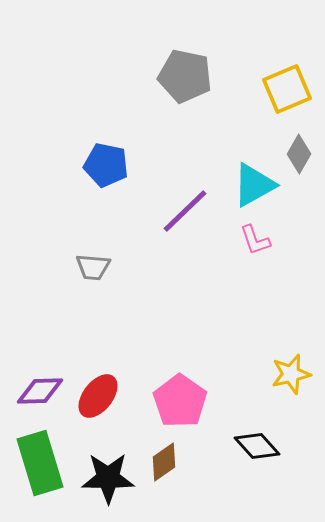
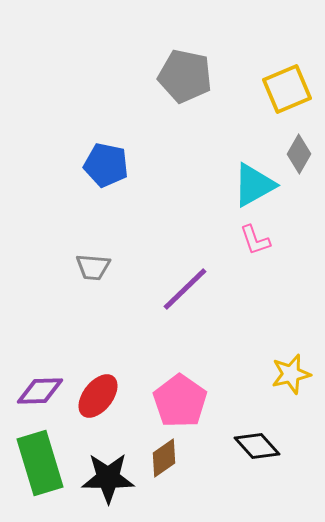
purple line: moved 78 px down
brown diamond: moved 4 px up
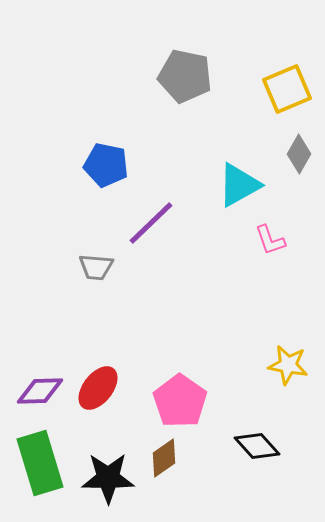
cyan triangle: moved 15 px left
pink L-shape: moved 15 px right
gray trapezoid: moved 3 px right
purple line: moved 34 px left, 66 px up
yellow star: moved 3 px left, 9 px up; rotated 24 degrees clockwise
red ellipse: moved 8 px up
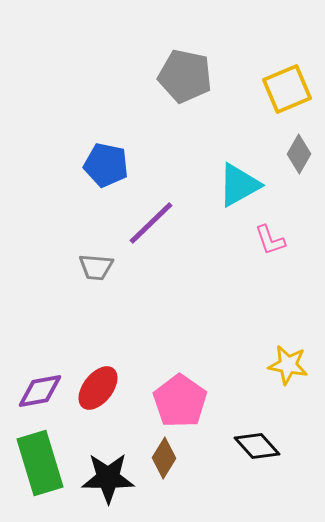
purple diamond: rotated 9 degrees counterclockwise
brown diamond: rotated 24 degrees counterclockwise
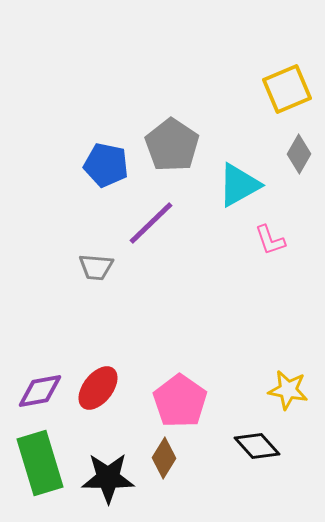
gray pentagon: moved 13 px left, 69 px down; rotated 22 degrees clockwise
yellow star: moved 25 px down
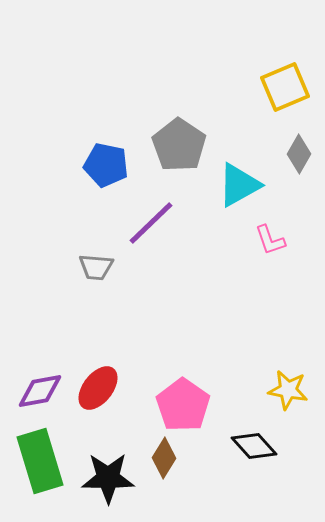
yellow square: moved 2 px left, 2 px up
gray pentagon: moved 7 px right
pink pentagon: moved 3 px right, 4 px down
black diamond: moved 3 px left
green rectangle: moved 2 px up
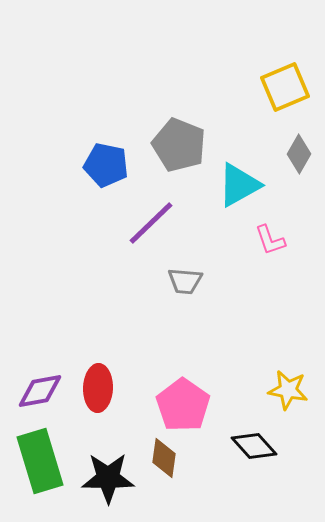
gray pentagon: rotated 12 degrees counterclockwise
gray trapezoid: moved 89 px right, 14 px down
red ellipse: rotated 36 degrees counterclockwise
brown diamond: rotated 24 degrees counterclockwise
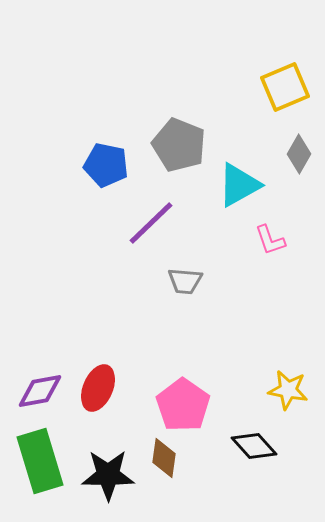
red ellipse: rotated 21 degrees clockwise
black star: moved 3 px up
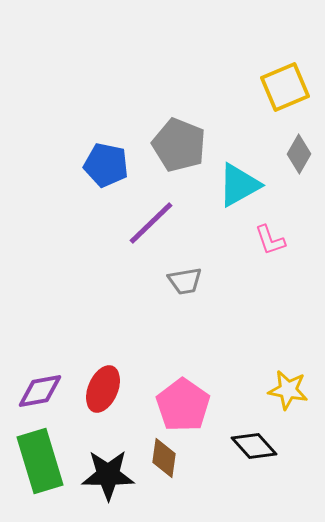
gray trapezoid: rotated 15 degrees counterclockwise
red ellipse: moved 5 px right, 1 px down
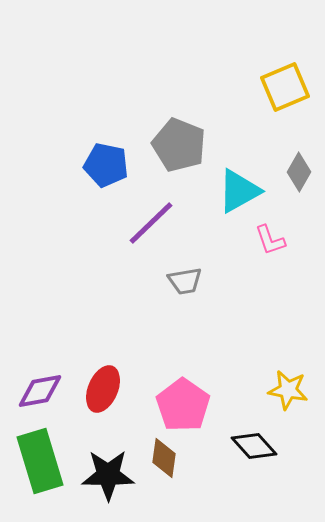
gray diamond: moved 18 px down
cyan triangle: moved 6 px down
